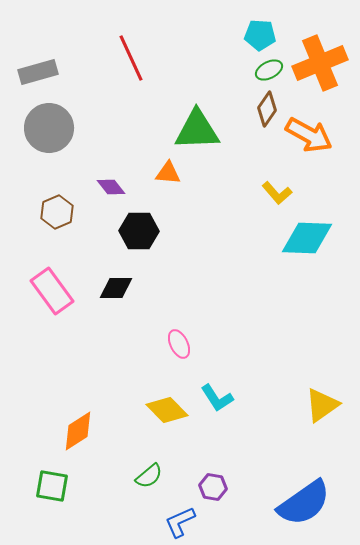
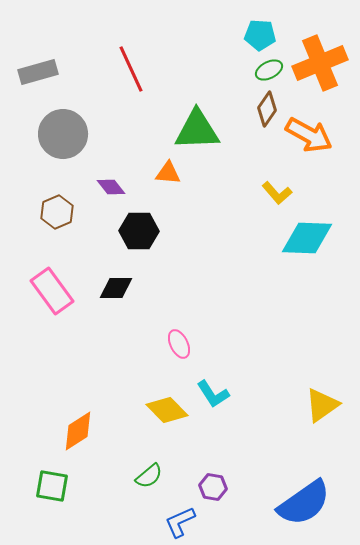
red line: moved 11 px down
gray circle: moved 14 px right, 6 px down
cyan L-shape: moved 4 px left, 4 px up
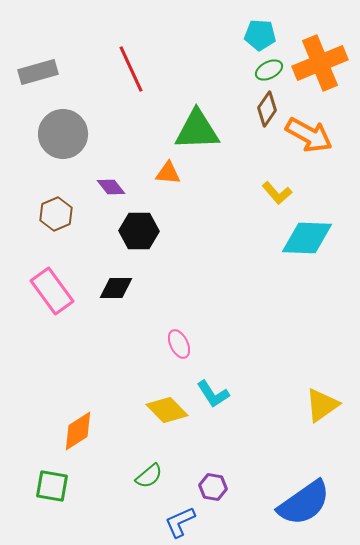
brown hexagon: moved 1 px left, 2 px down
